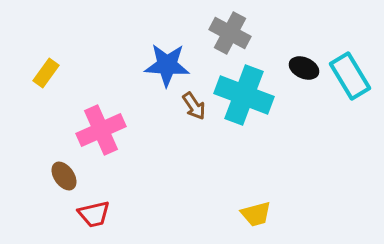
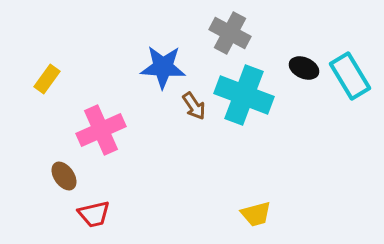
blue star: moved 4 px left, 2 px down
yellow rectangle: moved 1 px right, 6 px down
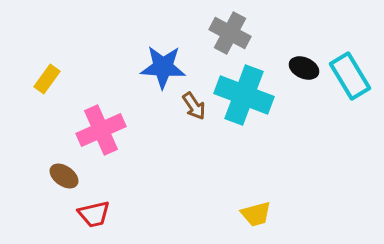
brown ellipse: rotated 20 degrees counterclockwise
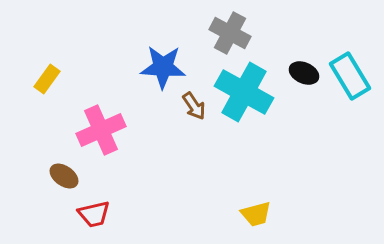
black ellipse: moved 5 px down
cyan cross: moved 3 px up; rotated 8 degrees clockwise
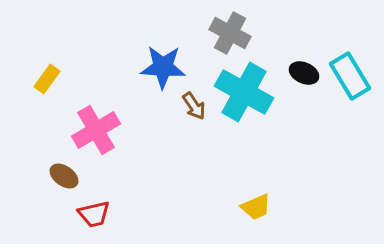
pink cross: moved 5 px left; rotated 6 degrees counterclockwise
yellow trapezoid: moved 7 px up; rotated 8 degrees counterclockwise
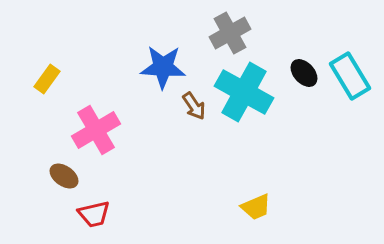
gray cross: rotated 33 degrees clockwise
black ellipse: rotated 24 degrees clockwise
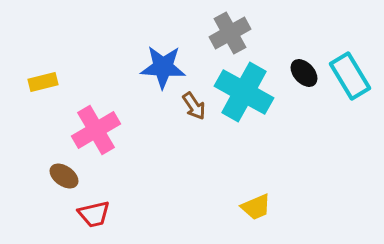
yellow rectangle: moved 4 px left, 3 px down; rotated 40 degrees clockwise
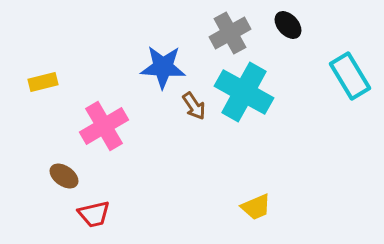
black ellipse: moved 16 px left, 48 px up
pink cross: moved 8 px right, 4 px up
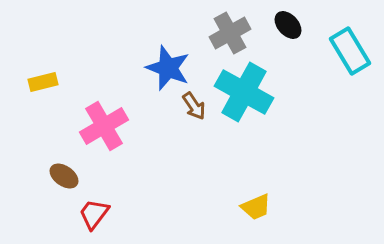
blue star: moved 5 px right, 1 px down; rotated 18 degrees clockwise
cyan rectangle: moved 25 px up
red trapezoid: rotated 140 degrees clockwise
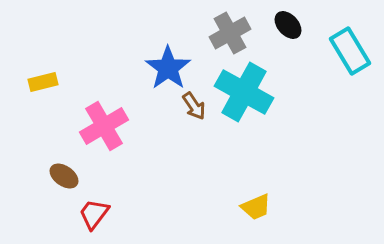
blue star: rotated 15 degrees clockwise
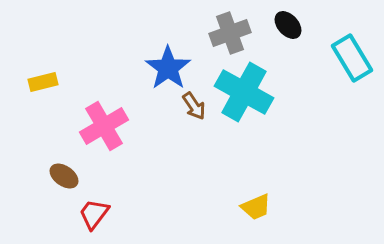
gray cross: rotated 9 degrees clockwise
cyan rectangle: moved 2 px right, 7 px down
